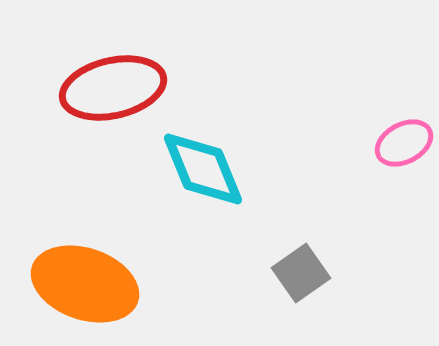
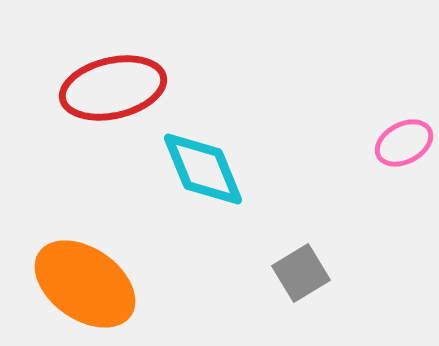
gray square: rotated 4 degrees clockwise
orange ellipse: rotated 16 degrees clockwise
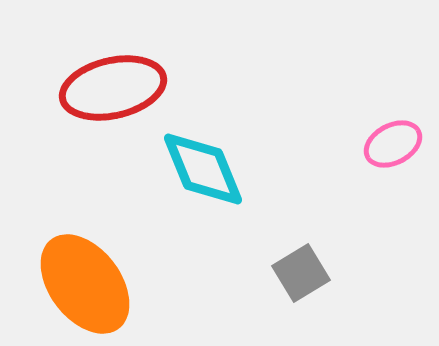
pink ellipse: moved 11 px left, 1 px down
orange ellipse: rotated 18 degrees clockwise
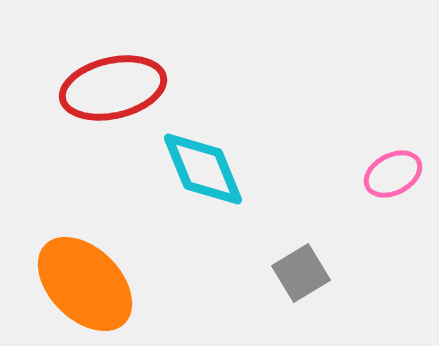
pink ellipse: moved 30 px down
orange ellipse: rotated 8 degrees counterclockwise
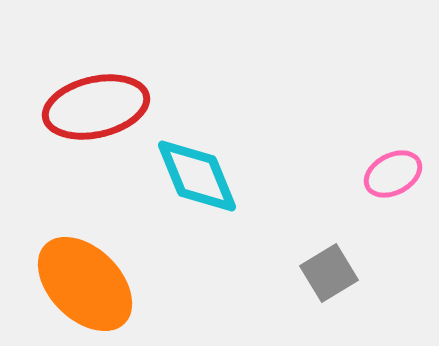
red ellipse: moved 17 px left, 19 px down
cyan diamond: moved 6 px left, 7 px down
gray square: moved 28 px right
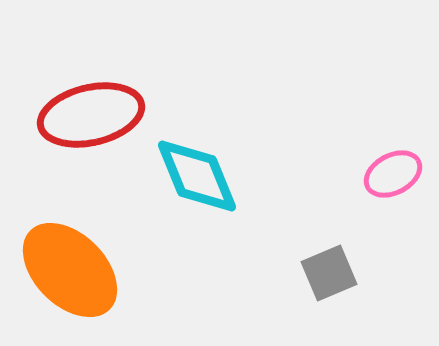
red ellipse: moved 5 px left, 8 px down
gray square: rotated 8 degrees clockwise
orange ellipse: moved 15 px left, 14 px up
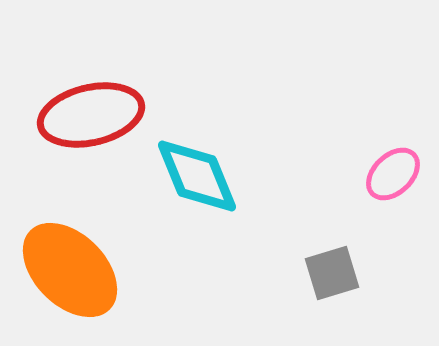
pink ellipse: rotated 16 degrees counterclockwise
gray square: moved 3 px right; rotated 6 degrees clockwise
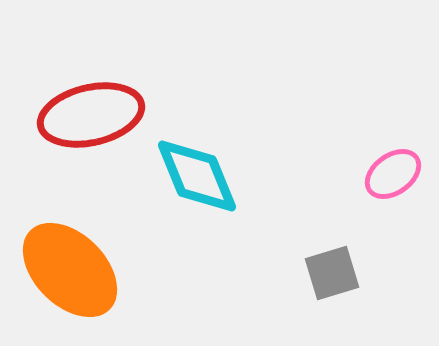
pink ellipse: rotated 8 degrees clockwise
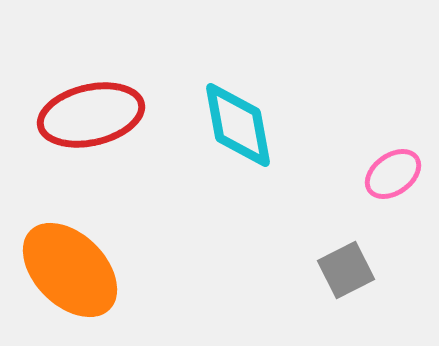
cyan diamond: moved 41 px right, 51 px up; rotated 12 degrees clockwise
gray square: moved 14 px right, 3 px up; rotated 10 degrees counterclockwise
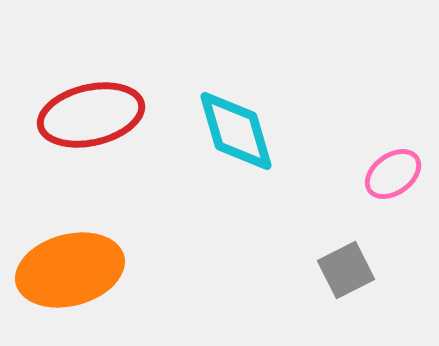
cyan diamond: moved 2 px left, 6 px down; rotated 6 degrees counterclockwise
orange ellipse: rotated 60 degrees counterclockwise
